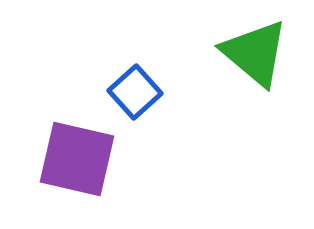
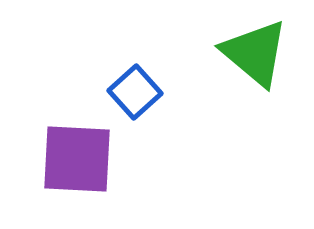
purple square: rotated 10 degrees counterclockwise
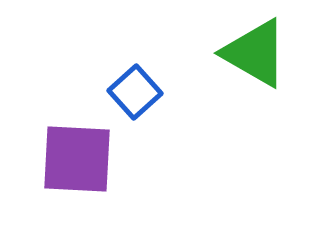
green triangle: rotated 10 degrees counterclockwise
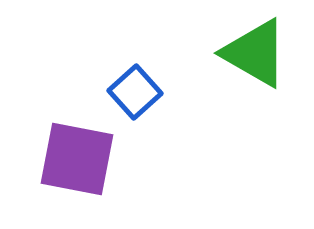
purple square: rotated 8 degrees clockwise
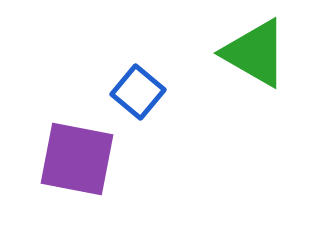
blue square: moved 3 px right; rotated 8 degrees counterclockwise
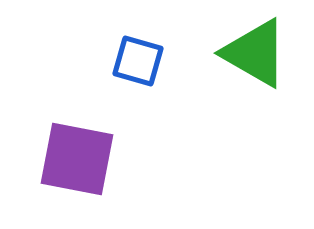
blue square: moved 31 px up; rotated 24 degrees counterclockwise
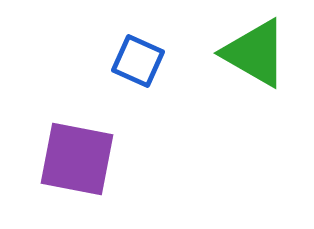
blue square: rotated 8 degrees clockwise
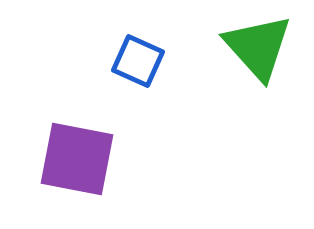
green triangle: moved 3 px right, 6 px up; rotated 18 degrees clockwise
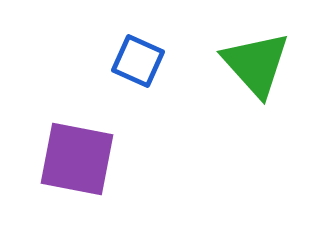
green triangle: moved 2 px left, 17 px down
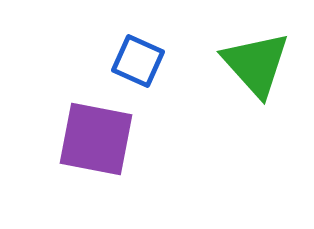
purple square: moved 19 px right, 20 px up
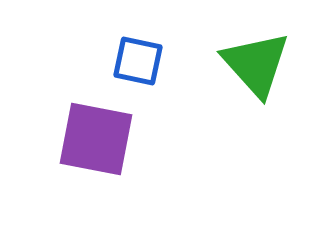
blue square: rotated 12 degrees counterclockwise
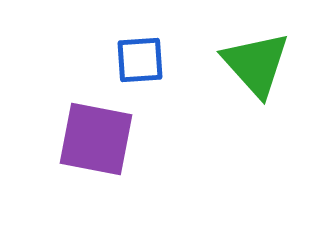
blue square: moved 2 px right, 1 px up; rotated 16 degrees counterclockwise
